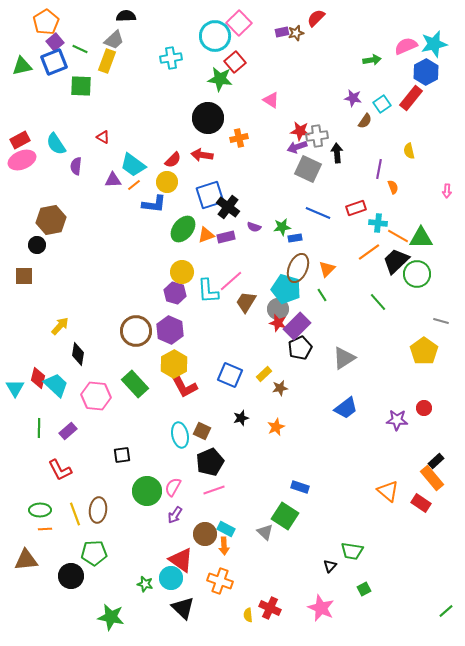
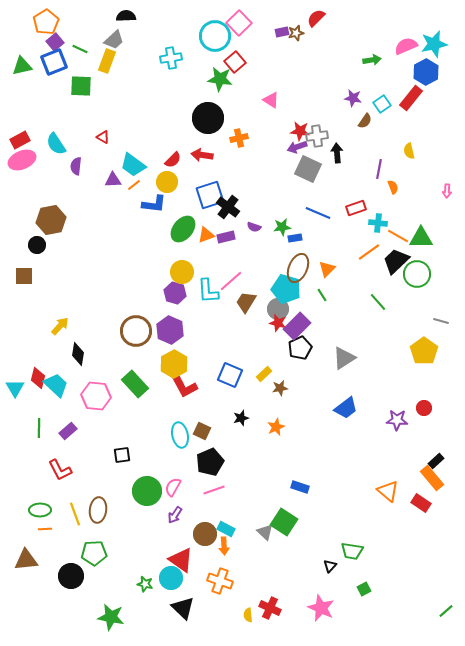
green square at (285, 516): moved 1 px left, 6 px down
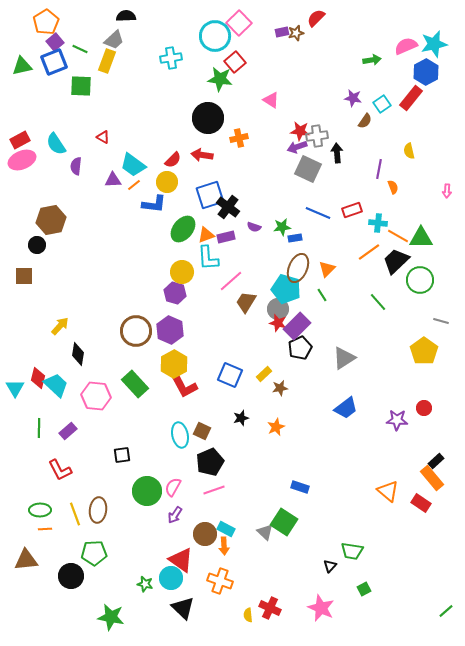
red rectangle at (356, 208): moved 4 px left, 2 px down
green circle at (417, 274): moved 3 px right, 6 px down
cyan L-shape at (208, 291): moved 33 px up
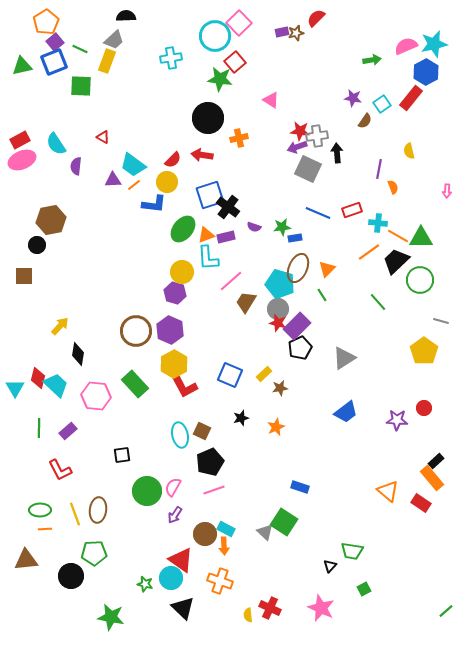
cyan pentagon at (286, 289): moved 6 px left, 5 px up
blue trapezoid at (346, 408): moved 4 px down
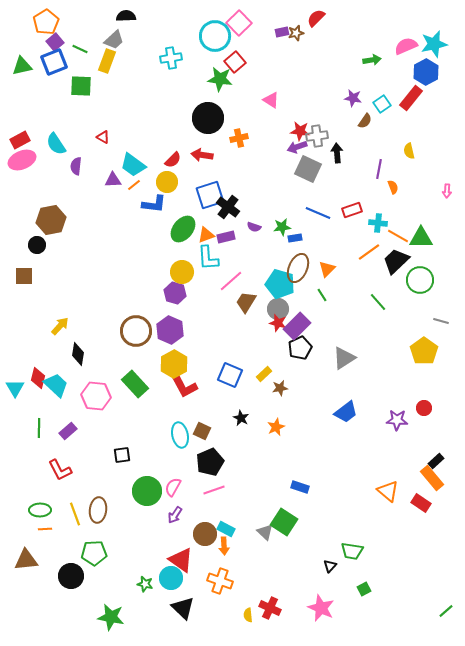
black star at (241, 418): rotated 28 degrees counterclockwise
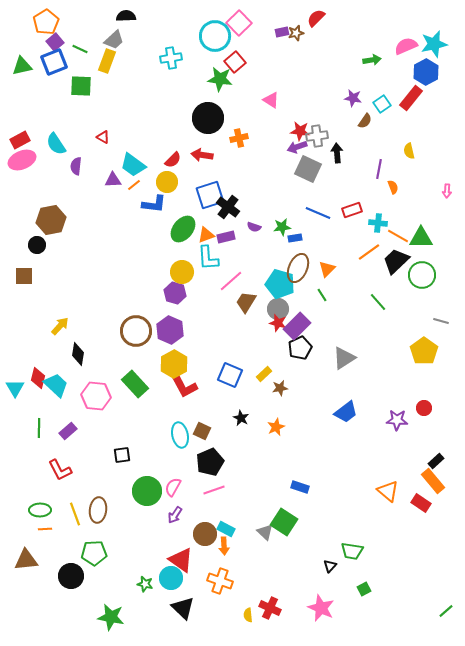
green circle at (420, 280): moved 2 px right, 5 px up
orange rectangle at (432, 478): moved 1 px right, 3 px down
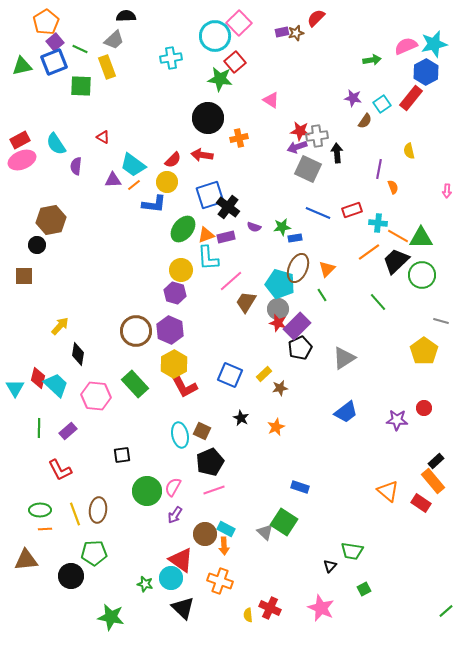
yellow rectangle at (107, 61): moved 6 px down; rotated 40 degrees counterclockwise
yellow circle at (182, 272): moved 1 px left, 2 px up
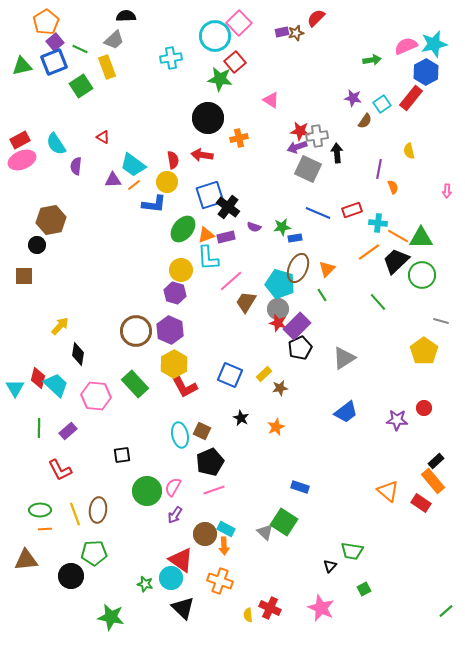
green square at (81, 86): rotated 35 degrees counterclockwise
red semicircle at (173, 160): rotated 54 degrees counterclockwise
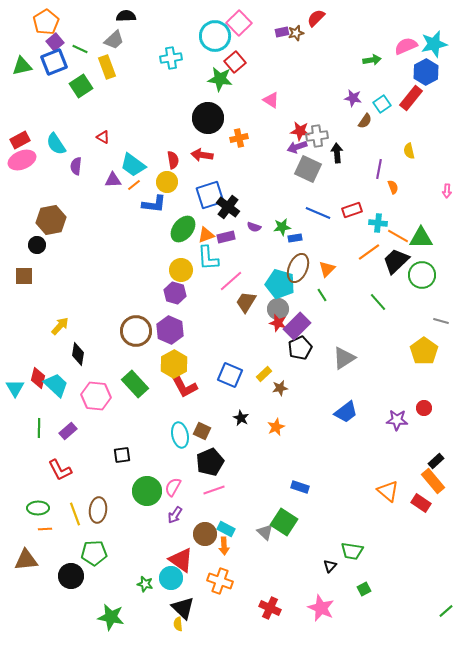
green ellipse at (40, 510): moved 2 px left, 2 px up
yellow semicircle at (248, 615): moved 70 px left, 9 px down
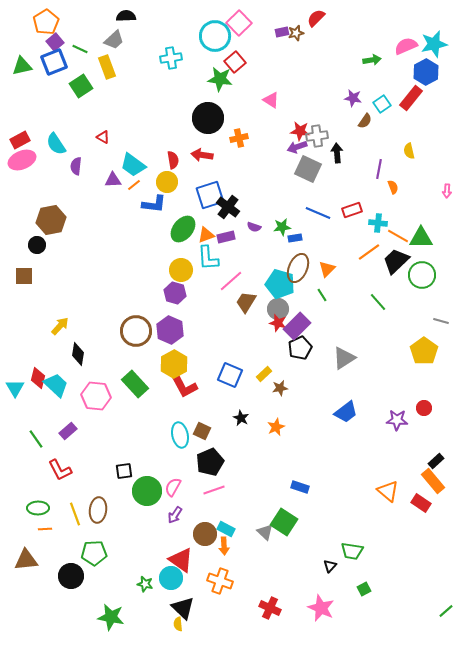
green line at (39, 428): moved 3 px left, 11 px down; rotated 36 degrees counterclockwise
black square at (122, 455): moved 2 px right, 16 px down
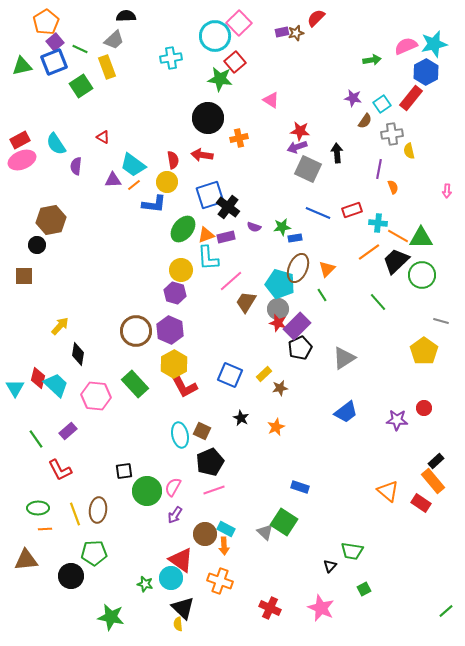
gray cross at (317, 136): moved 75 px right, 2 px up
